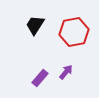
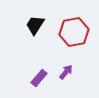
purple rectangle: moved 1 px left
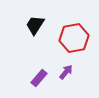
red hexagon: moved 6 px down
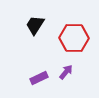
red hexagon: rotated 12 degrees clockwise
purple rectangle: rotated 24 degrees clockwise
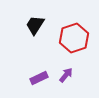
red hexagon: rotated 20 degrees counterclockwise
purple arrow: moved 3 px down
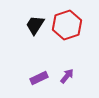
red hexagon: moved 7 px left, 13 px up
purple arrow: moved 1 px right, 1 px down
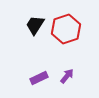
red hexagon: moved 1 px left, 4 px down
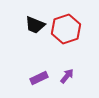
black trapezoid: rotated 100 degrees counterclockwise
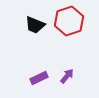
red hexagon: moved 3 px right, 8 px up
